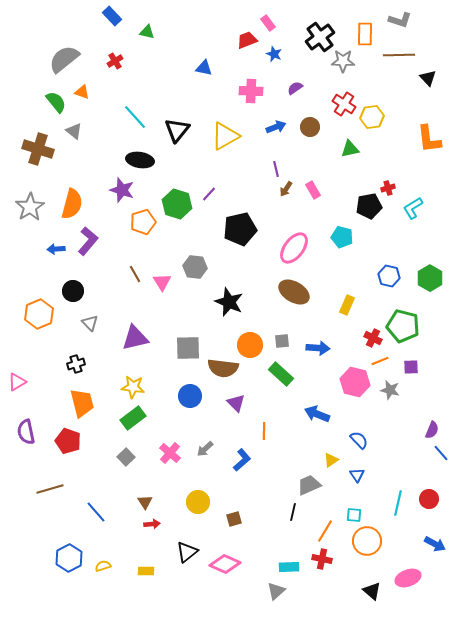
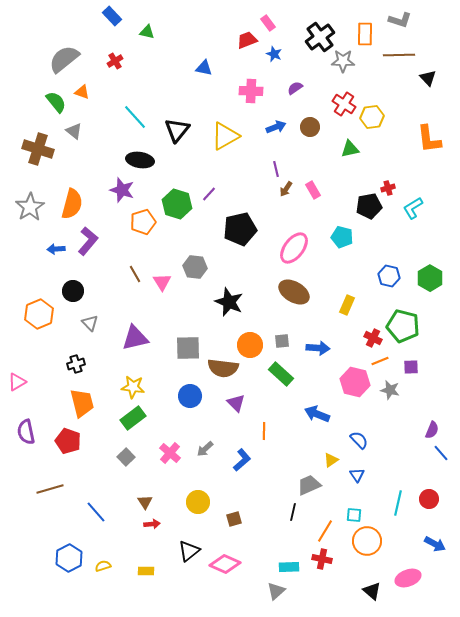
black triangle at (187, 552): moved 2 px right, 1 px up
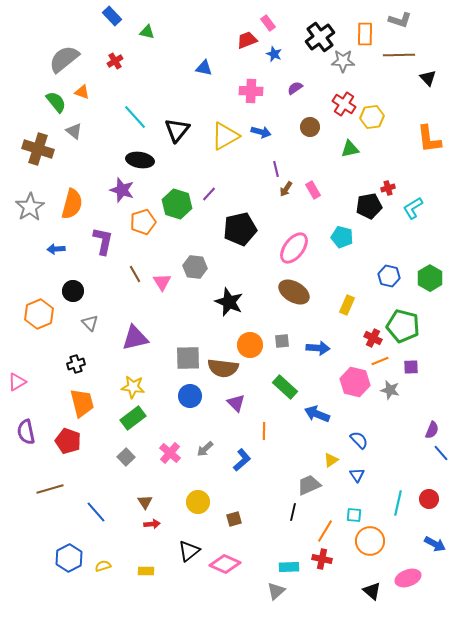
blue arrow at (276, 127): moved 15 px left, 5 px down; rotated 36 degrees clockwise
purple L-shape at (88, 241): moved 15 px right; rotated 28 degrees counterclockwise
gray square at (188, 348): moved 10 px down
green rectangle at (281, 374): moved 4 px right, 13 px down
orange circle at (367, 541): moved 3 px right
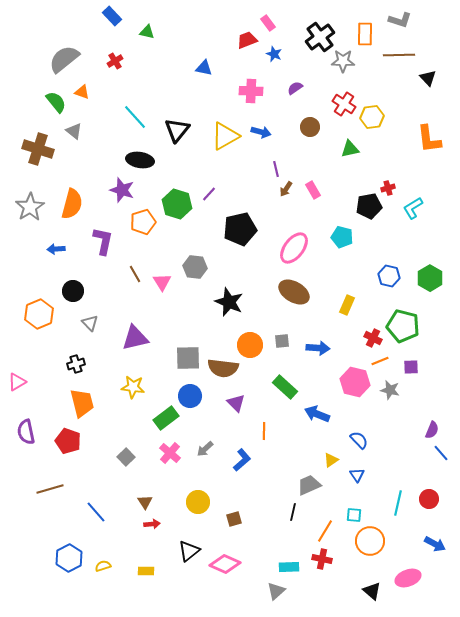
green rectangle at (133, 418): moved 33 px right
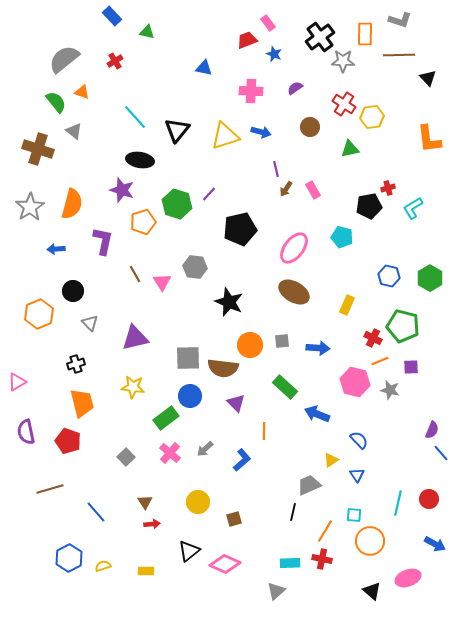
yellow triangle at (225, 136): rotated 12 degrees clockwise
cyan rectangle at (289, 567): moved 1 px right, 4 px up
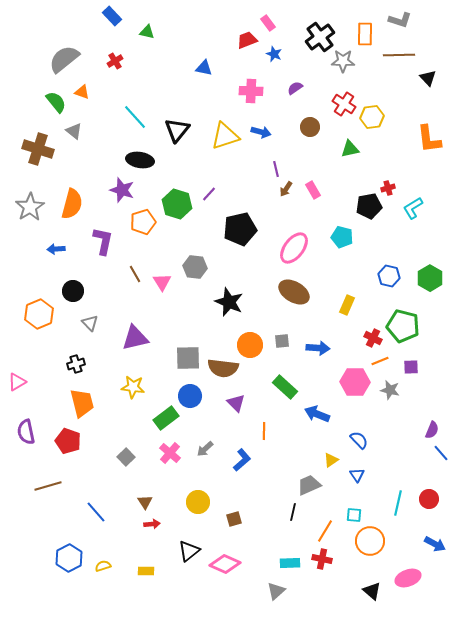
pink hexagon at (355, 382): rotated 12 degrees counterclockwise
brown line at (50, 489): moved 2 px left, 3 px up
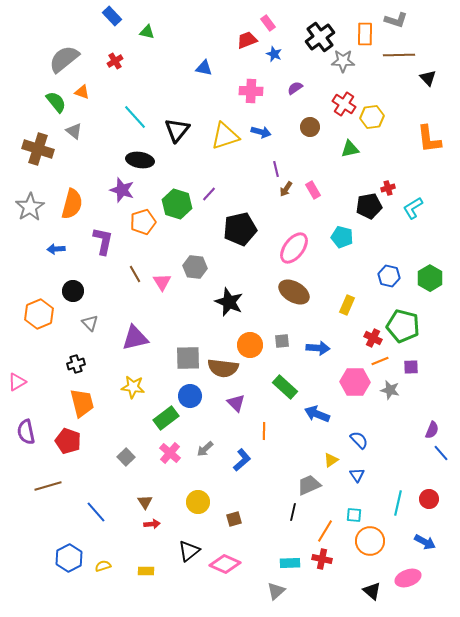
gray L-shape at (400, 20): moved 4 px left
blue arrow at (435, 544): moved 10 px left, 2 px up
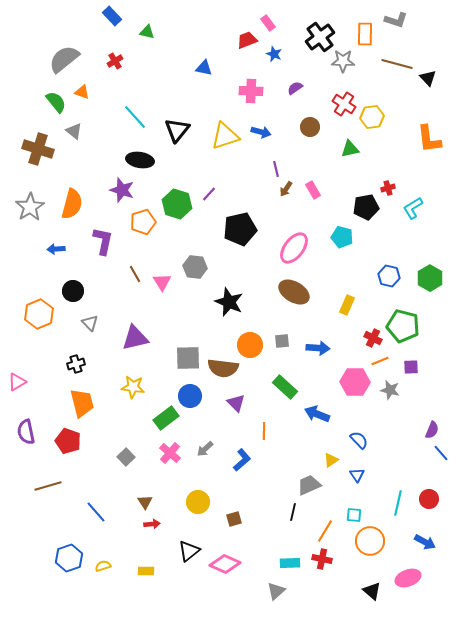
brown line at (399, 55): moved 2 px left, 9 px down; rotated 16 degrees clockwise
black pentagon at (369, 206): moved 3 px left, 1 px down
blue hexagon at (69, 558): rotated 8 degrees clockwise
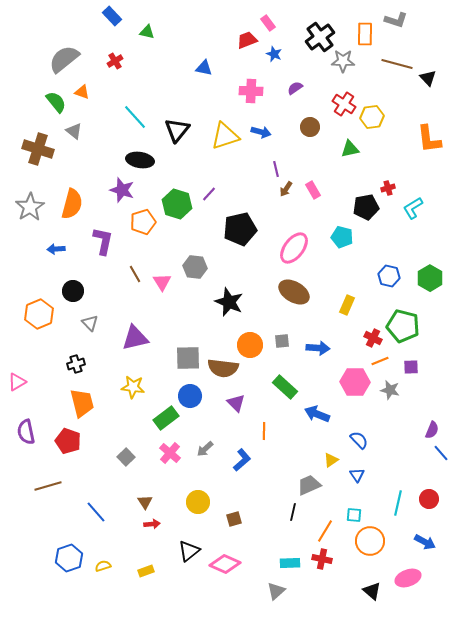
yellow rectangle at (146, 571): rotated 21 degrees counterclockwise
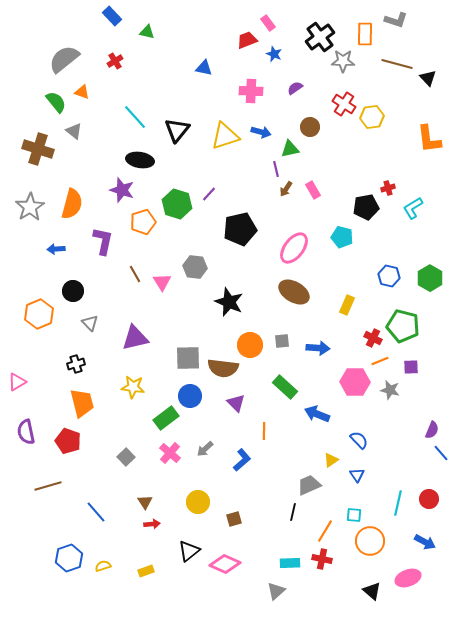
green triangle at (350, 149): moved 60 px left
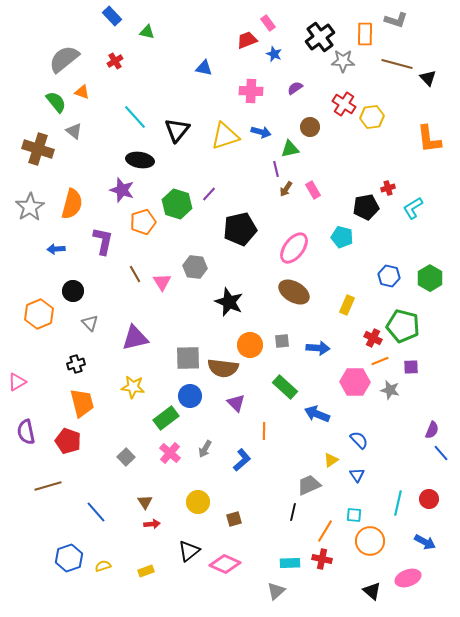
gray arrow at (205, 449): rotated 18 degrees counterclockwise
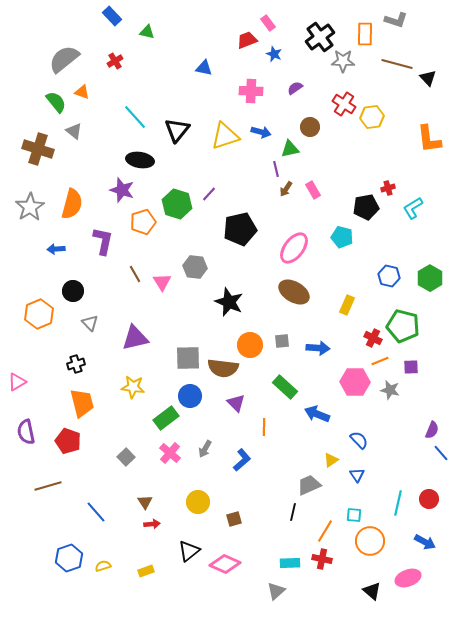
orange line at (264, 431): moved 4 px up
